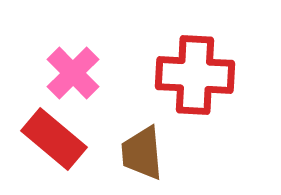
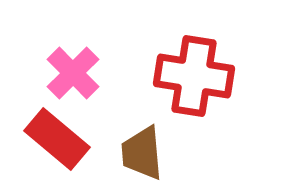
red cross: moved 1 px left, 1 px down; rotated 6 degrees clockwise
red rectangle: moved 3 px right
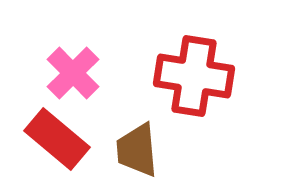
brown trapezoid: moved 5 px left, 3 px up
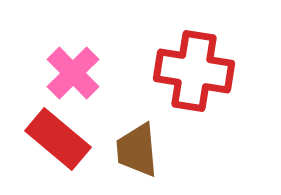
red cross: moved 5 px up
red rectangle: moved 1 px right
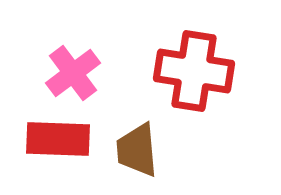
pink cross: rotated 8 degrees clockwise
red rectangle: rotated 38 degrees counterclockwise
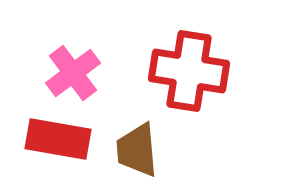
red cross: moved 5 px left
red rectangle: rotated 8 degrees clockwise
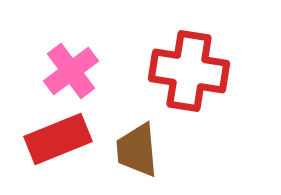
pink cross: moved 2 px left, 2 px up
red rectangle: rotated 32 degrees counterclockwise
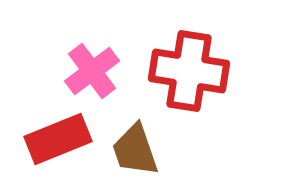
pink cross: moved 21 px right
brown trapezoid: moved 2 px left; rotated 14 degrees counterclockwise
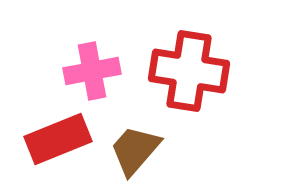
pink cross: rotated 26 degrees clockwise
brown trapezoid: rotated 60 degrees clockwise
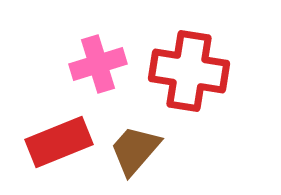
pink cross: moved 6 px right, 7 px up; rotated 6 degrees counterclockwise
red rectangle: moved 1 px right, 3 px down
